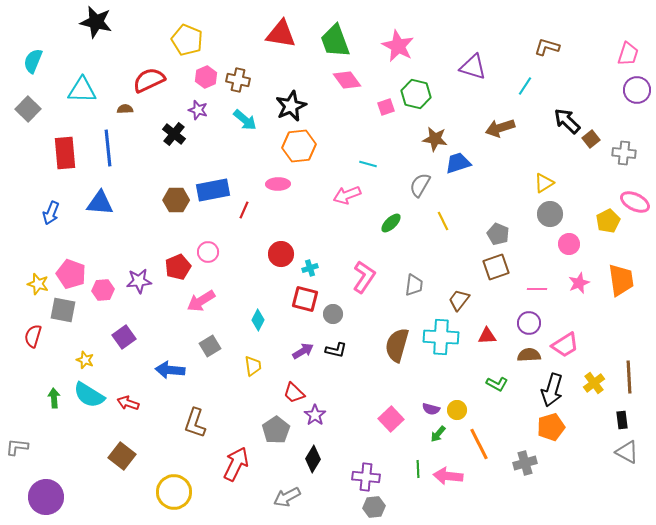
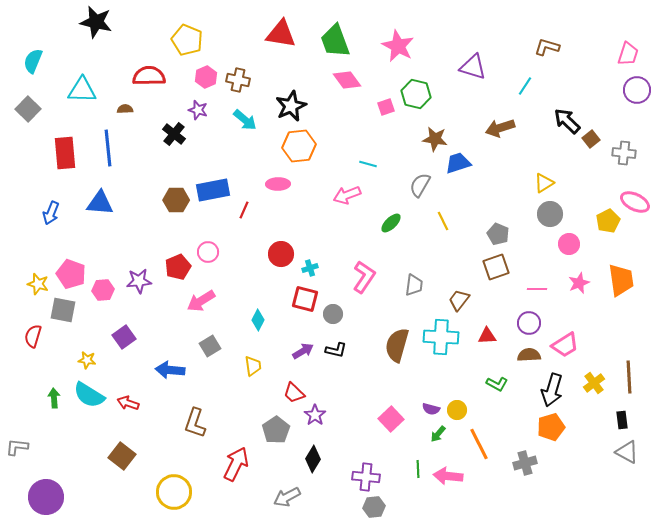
red semicircle at (149, 80): moved 4 px up; rotated 24 degrees clockwise
yellow star at (85, 360): moved 2 px right; rotated 12 degrees counterclockwise
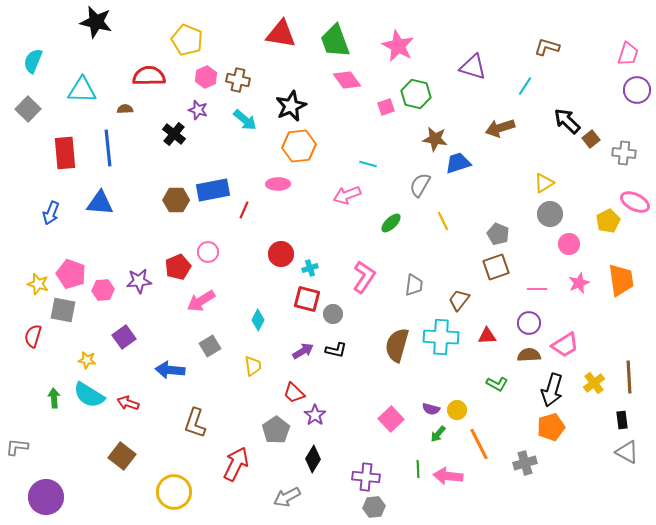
red square at (305, 299): moved 2 px right
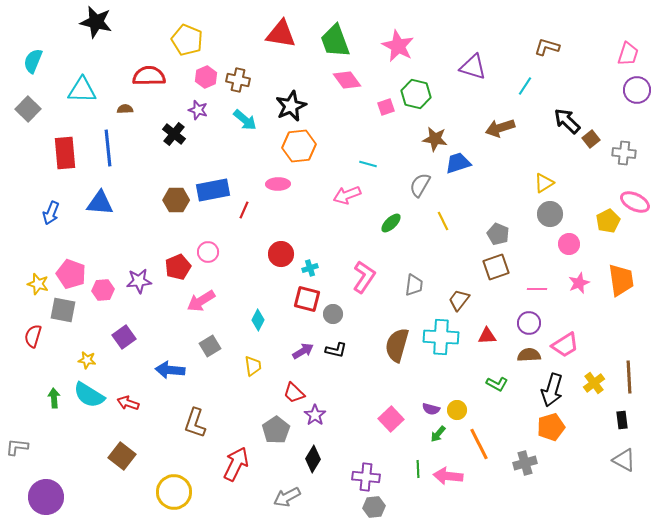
gray triangle at (627, 452): moved 3 px left, 8 px down
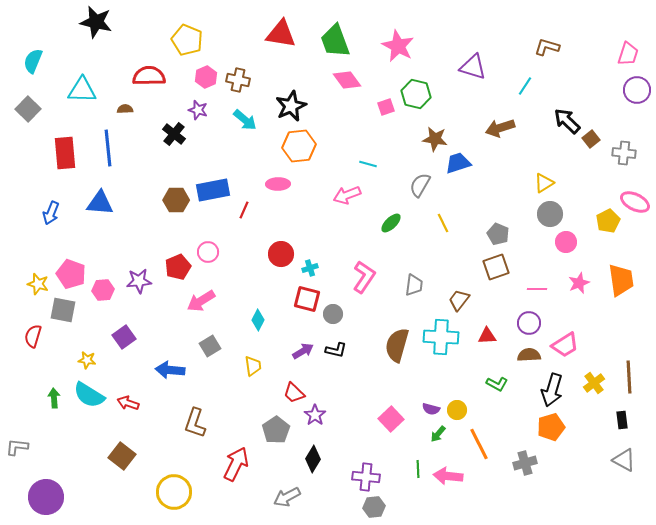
yellow line at (443, 221): moved 2 px down
pink circle at (569, 244): moved 3 px left, 2 px up
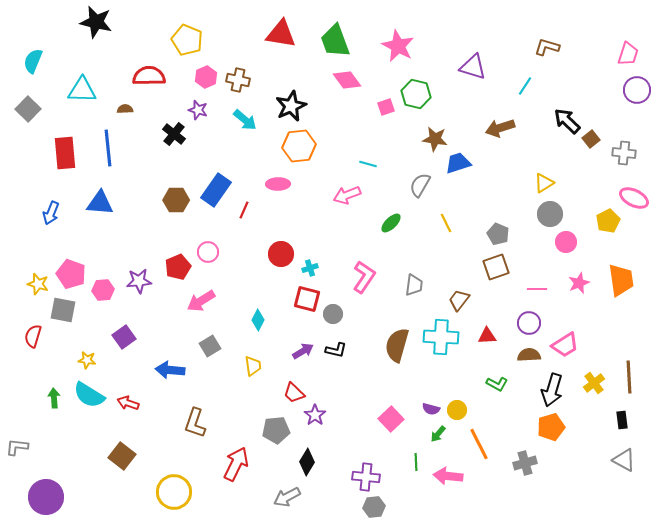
blue rectangle at (213, 190): moved 3 px right; rotated 44 degrees counterclockwise
pink ellipse at (635, 202): moved 1 px left, 4 px up
yellow line at (443, 223): moved 3 px right
gray pentagon at (276, 430): rotated 28 degrees clockwise
black diamond at (313, 459): moved 6 px left, 3 px down
green line at (418, 469): moved 2 px left, 7 px up
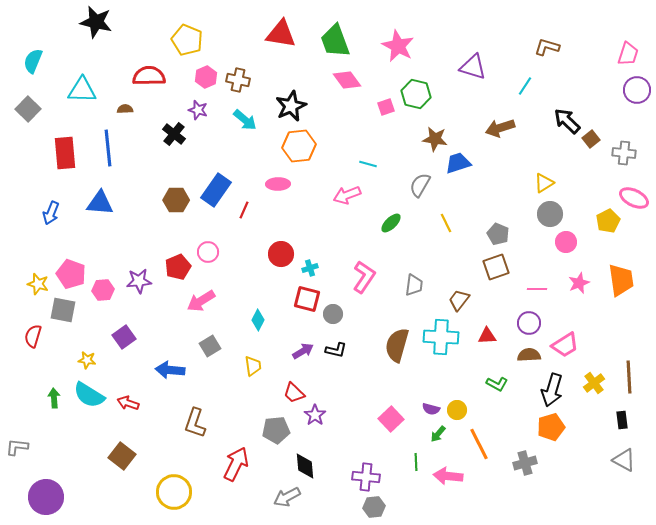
black diamond at (307, 462): moved 2 px left, 4 px down; rotated 36 degrees counterclockwise
